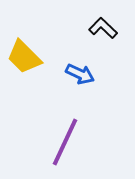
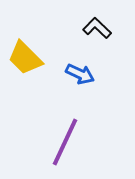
black L-shape: moved 6 px left
yellow trapezoid: moved 1 px right, 1 px down
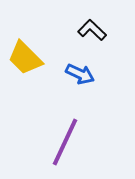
black L-shape: moved 5 px left, 2 px down
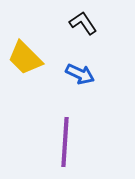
black L-shape: moved 9 px left, 7 px up; rotated 12 degrees clockwise
purple line: rotated 21 degrees counterclockwise
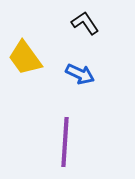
black L-shape: moved 2 px right
yellow trapezoid: rotated 9 degrees clockwise
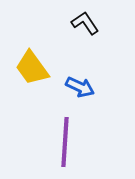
yellow trapezoid: moved 7 px right, 10 px down
blue arrow: moved 13 px down
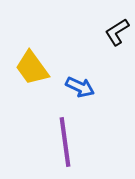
black L-shape: moved 32 px right, 9 px down; rotated 88 degrees counterclockwise
purple line: rotated 12 degrees counterclockwise
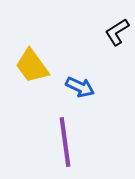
yellow trapezoid: moved 2 px up
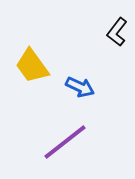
black L-shape: rotated 20 degrees counterclockwise
purple line: rotated 60 degrees clockwise
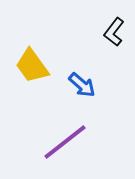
black L-shape: moved 3 px left
blue arrow: moved 2 px right, 2 px up; rotated 16 degrees clockwise
